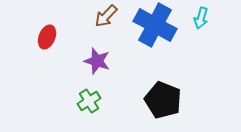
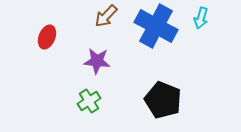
blue cross: moved 1 px right, 1 px down
purple star: rotated 12 degrees counterclockwise
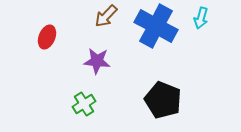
green cross: moved 5 px left, 3 px down
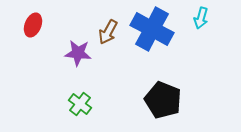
brown arrow: moved 2 px right, 16 px down; rotated 15 degrees counterclockwise
blue cross: moved 4 px left, 3 px down
red ellipse: moved 14 px left, 12 px up
purple star: moved 19 px left, 8 px up
green cross: moved 4 px left; rotated 20 degrees counterclockwise
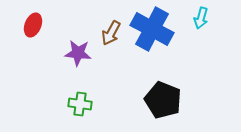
brown arrow: moved 3 px right, 1 px down
green cross: rotated 30 degrees counterclockwise
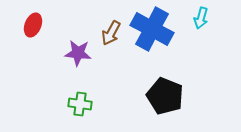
black pentagon: moved 2 px right, 4 px up
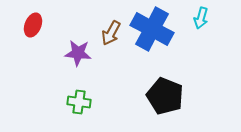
green cross: moved 1 px left, 2 px up
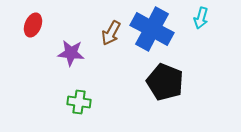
purple star: moved 7 px left
black pentagon: moved 14 px up
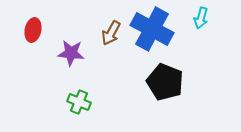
red ellipse: moved 5 px down; rotated 10 degrees counterclockwise
green cross: rotated 15 degrees clockwise
